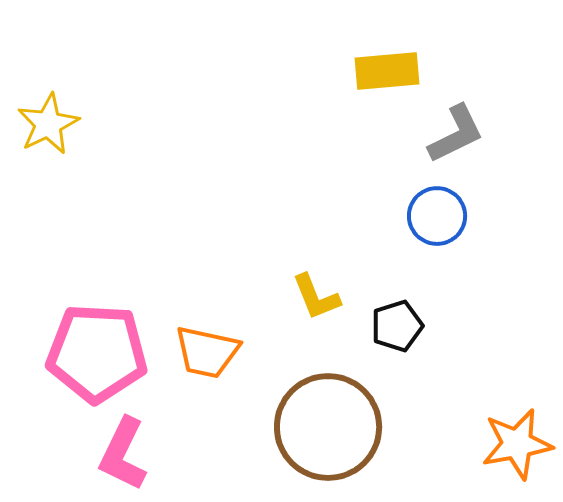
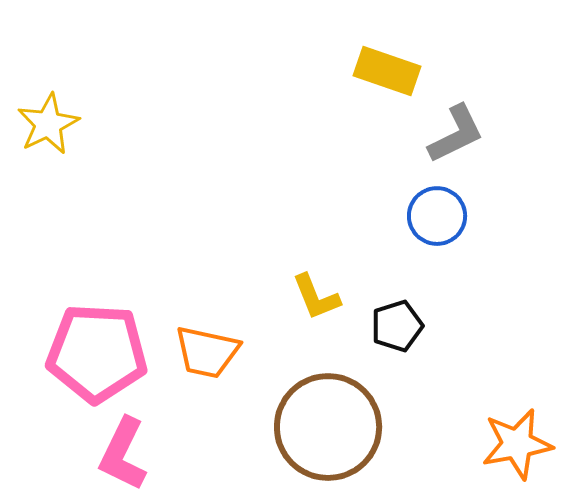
yellow rectangle: rotated 24 degrees clockwise
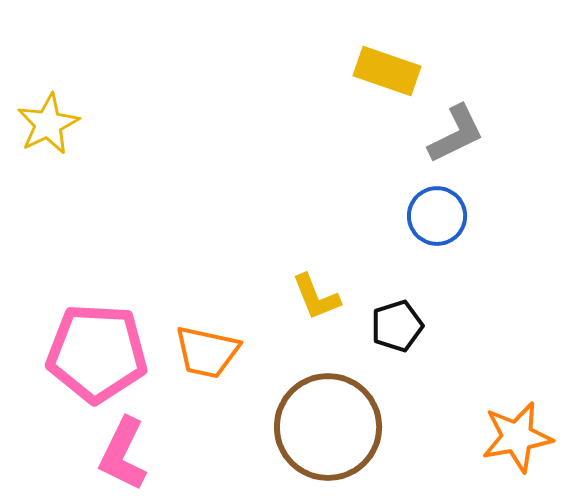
orange star: moved 7 px up
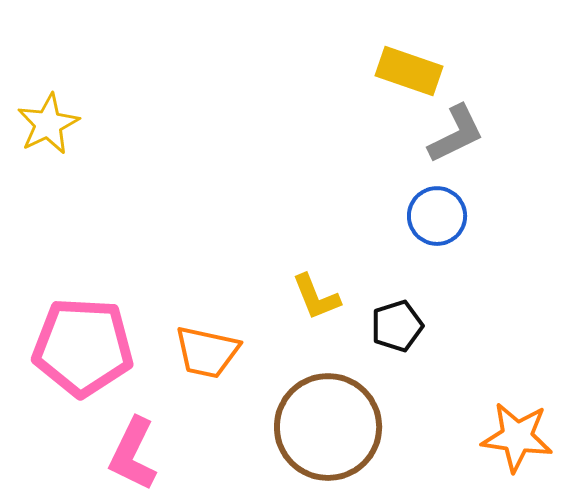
yellow rectangle: moved 22 px right
pink pentagon: moved 14 px left, 6 px up
orange star: rotated 18 degrees clockwise
pink L-shape: moved 10 px right
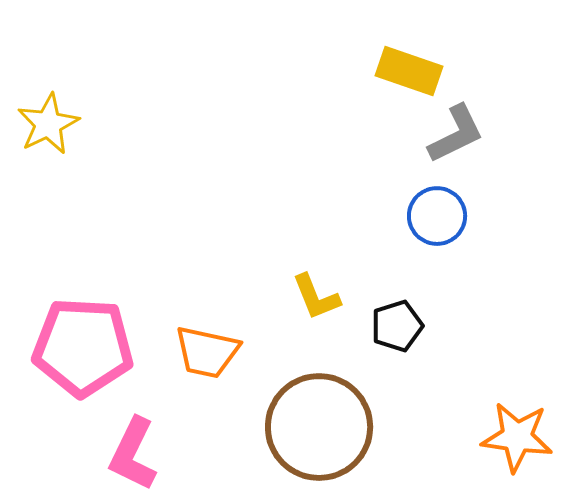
brown circle: moved 9 px left
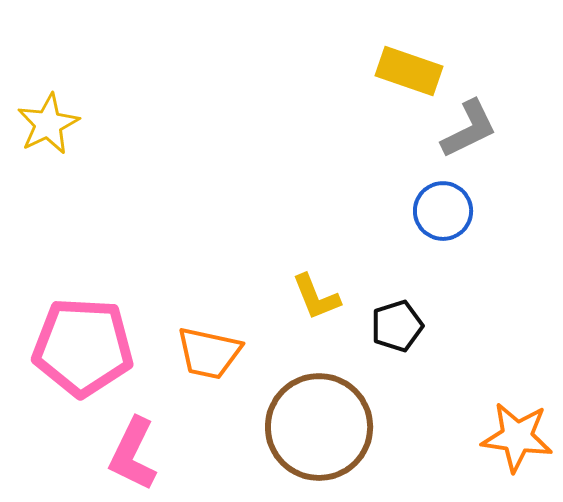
gray L-shape: moved 13 px right, 5 px up
blue circle: moved 6 px right, 5 px up
orange trapezoid: moved 2 px right, 1 px down
